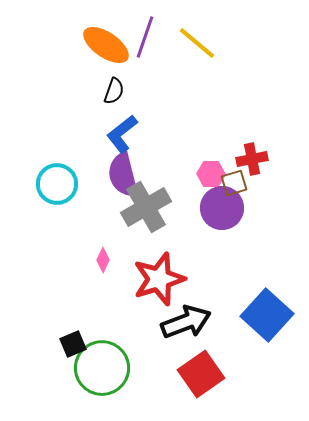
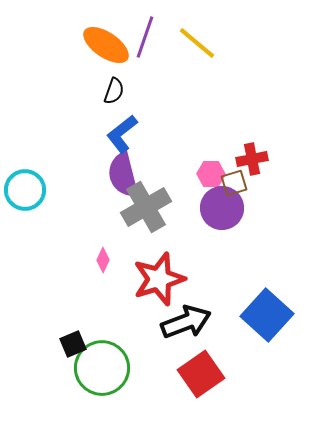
cyan circle: moved 32 px left, 6 px down
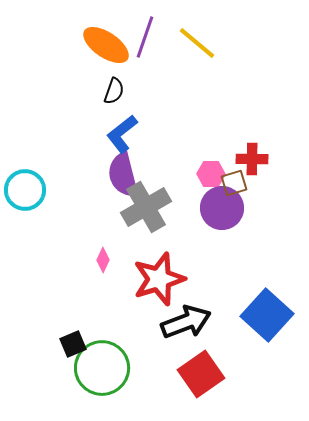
red cross: rotated 12 degrees clockwise
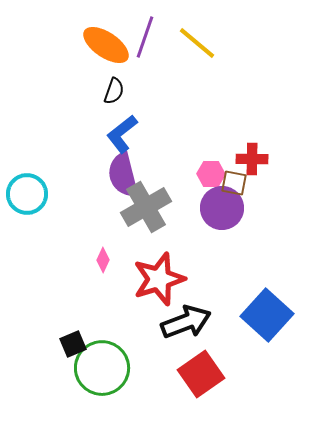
brown square: rotated 28 degrees clockwise
cyan circle: moved 2 px right, 4 px down
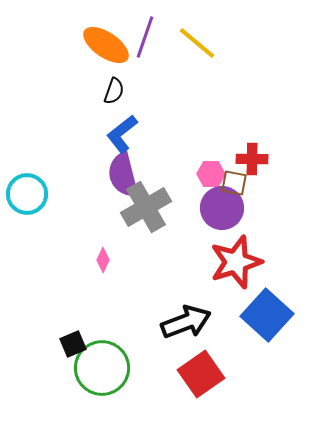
red star: moved 77 px right, 17 px up
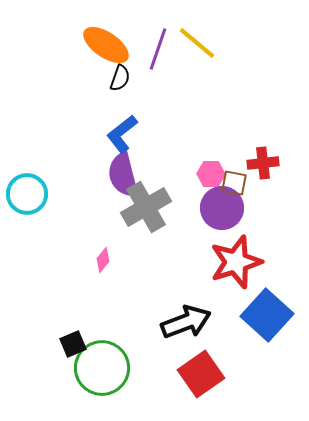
purple line: moved 13 px right, 12 px down
black semicircle: moved 6 px right, 13 px up
red cross: moved 11 px right, 4 px down; rotated 8 degrees counterclockwise
pink diamond: rotated 15 degrees clockwise
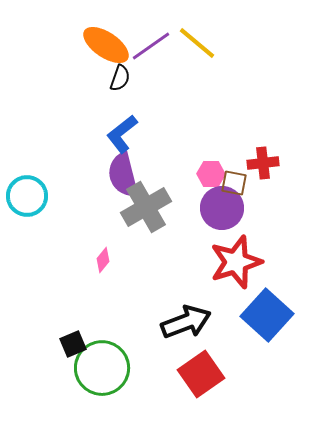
purple line: moved 7 px left, 3 px up; rotated 36 degrees clockwise
cyan circle: moved 2 px down
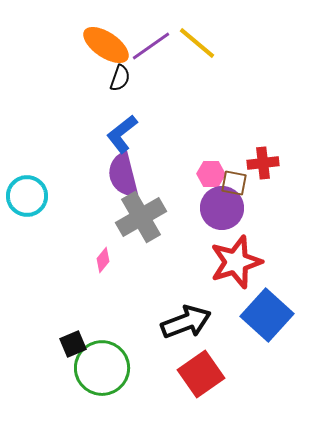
gray cross: moved 5 px left, 10 px down
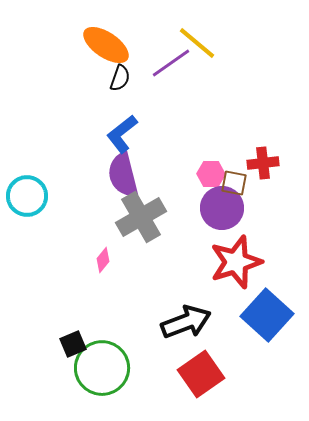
purple line: moved 20 px right, 17 px down
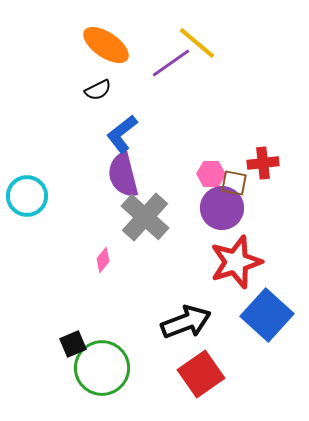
black semicircle: moved 22 px left, 12 px down; rotated 44 degrees clockwise
gray cross: moved 4 px right; rotated 18 degrees counterclockwise
